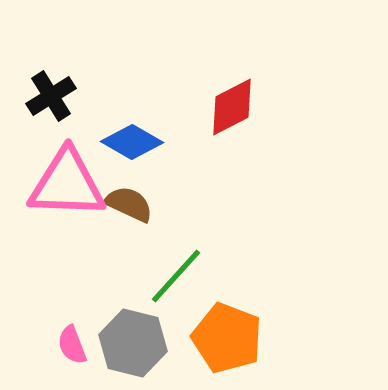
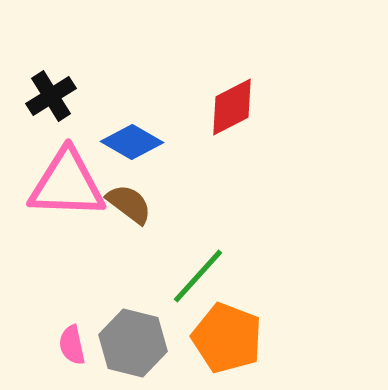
brown semicircle: rotated 12 degrees clockwise
green line: moved 22 px right
pink semicircle: rotated 9 degrees clockwise
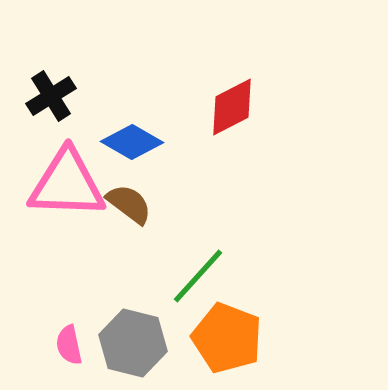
pink semicircle: moved 3 px left
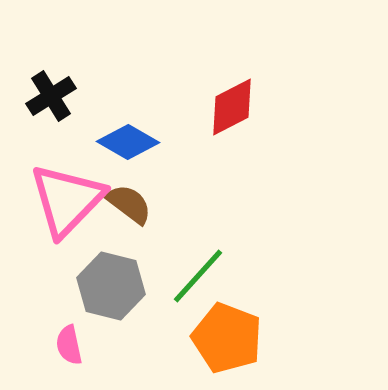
blue diamond: moved 4 px left
pink triangle: moved 16 px down; rotated 48 degrees counterclockwise
gray hexagon: moved 22 px left, 57 px up
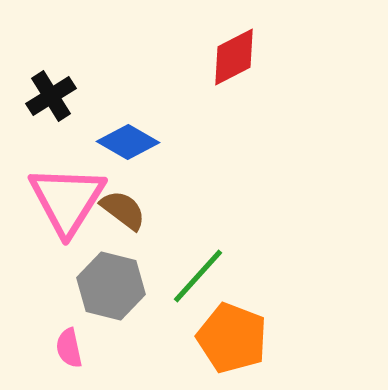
red diamond: moved 2 px right, 50 px up
pink triangle: rotated 12 degrees counterclockwise
brown semicircle: moved 6 px left, 6 px down
orange pentagon: moved 5 px right
pink semicircle: moved 3 px down
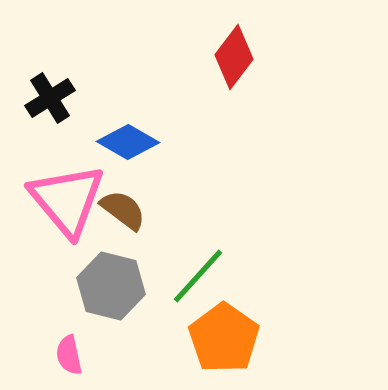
red diamond: rotated 26 degrees counterclockwise
black cross: moved 1 px left, 2 px down
pink triangle: rotated 12 degrees counterclockwise
orange pentagon: moved 8 px left; rotated 14 degrees clockwise
pink semicircle: moved 7 px down
